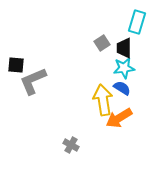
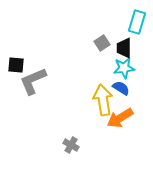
blue semicircle: moved 1 px left
orange arrow: moved 1 px right
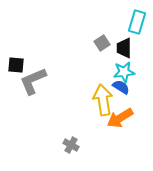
cyan star: moved 4 px down
blue semicircle: moved 1 px up
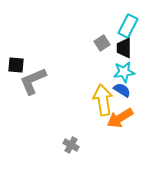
cyan rectangle: moved 9 px left, 4 px down; rotated 10 degrees clockwise
blue semicircle: moved 1 px right, 3 px down
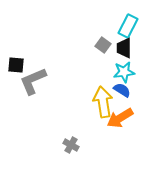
gray square: moved 1 px right, 2 px down; rotated 21 degrees counterclockwise
yellow arrow: moved 2 px down
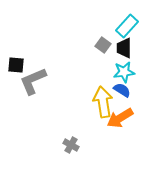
cyan rectangle: moved 1 px left; rotated 15 degrees clockwise
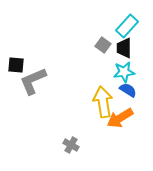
blue semicircle: moved 6 px right
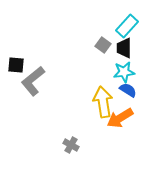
gray L-shape: rotated 16 degrees counterclockwise
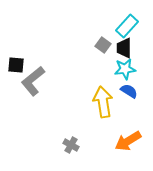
cyan star: moved 1 px right, 3 px up
blue semicircle: moved 1 px right, 1 px down
orange arrow: moved 8 px right, 23 px down
